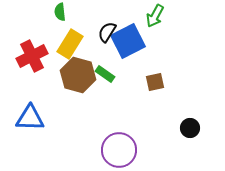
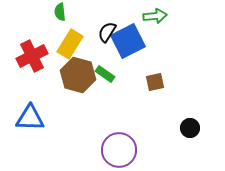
green arrow: rotated 125 degrees counterclockwise
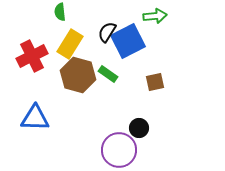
green rectangle: moved 3 px right
blue triangle: moved 5 px right
black circle: moved 51 px left
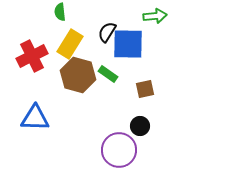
blue square: moved 3 px down; rotated 28 degrees clockwise
brown square: moved 10 px left, 7 px down
black circle: moved 1 px right, 2 px up
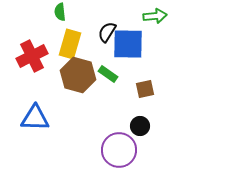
yellow rectangle: rotated 16 degrees counterclockwise
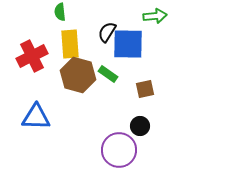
yellow rectangle: rotated 20 degrees counterclockwise
blue triangle: moved 1 px right, 1 px up
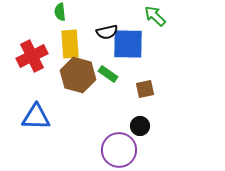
green arrow: rotated 130 degrees counterclockwise
black semicircle: rotated 135 degrees counterclockwise
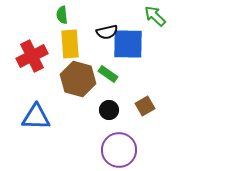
green semicircle: moved 2 px right, 3 px down
brown hexagon: moved 4 px down
brown square: moved 17 px down; rotated 18 degrees counterclockwise
black circle: moved 31 px left, 16 px up
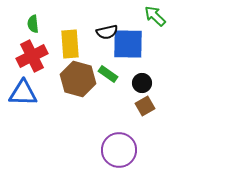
green semicircle: moved 29 px left, 9 px down
black circle: moved 33 px right, 27 px up
blue triangle: moved 13 px left, 24 px up
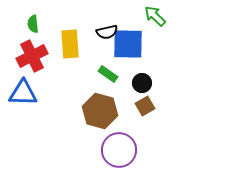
brown hexagon: moved 22 px right, 32 px down
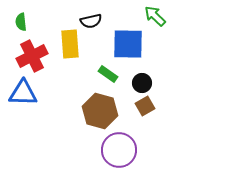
green semicircle: moved 12 px left, 2 px up
black semicircle: moved 16 px left, 11 px up
